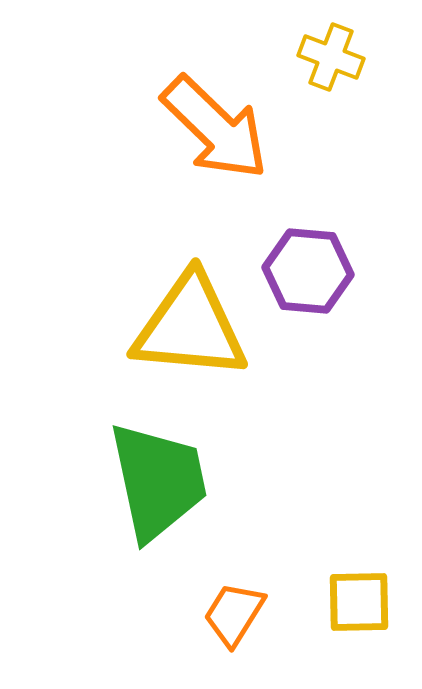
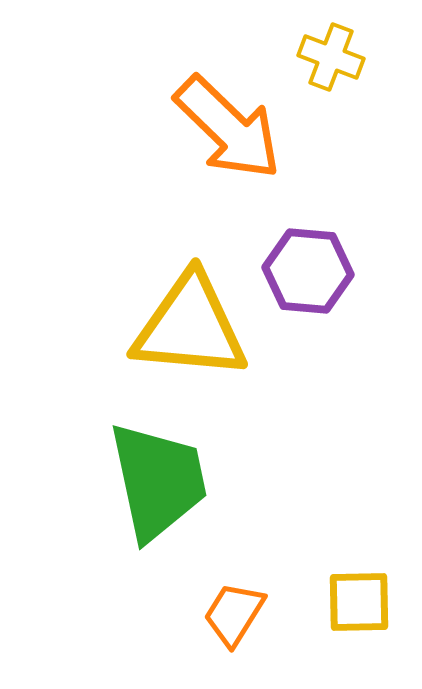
orange arrow: moved 13 px right
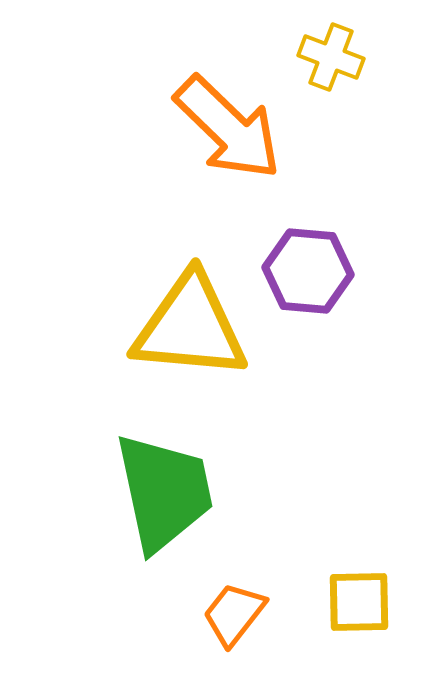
green trapezoid: moved 6 px right, 11 px down
orange trapezoid: rotated 6 degrees clockwise
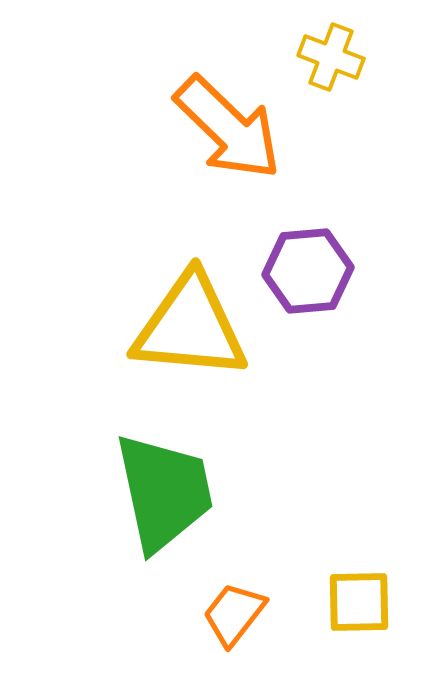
purple hexagon: rotated 10 degrees counterclockwise
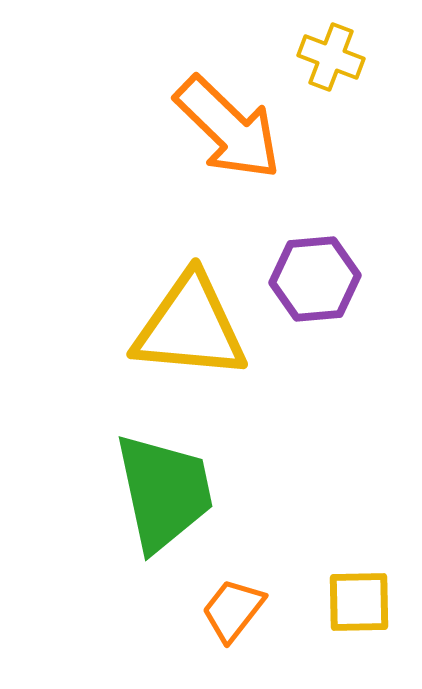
purple hexagon: moved 7 px right, 8 px down
orange trapezoid: moved 1 px left, 4 px up
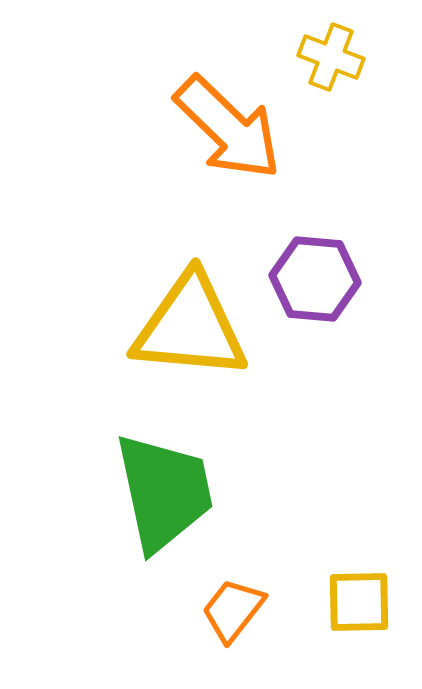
purple hexagon: rotated 10 degrees clockwise
